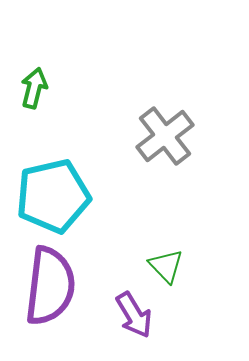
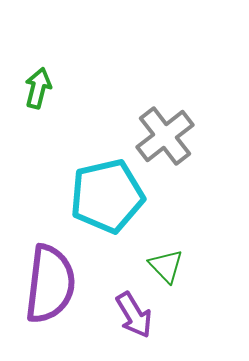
green arrow: moved 4 px right
cyan pentagon: moved 54 px right
purple semicircle: moved 2 px up
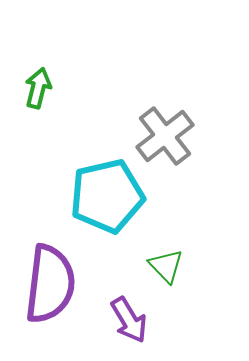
purple arrow: moved 5 px left, 5 px down
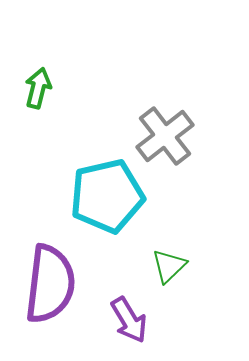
green triangle: moved 3 px right; rotated 30 degrees clockwise
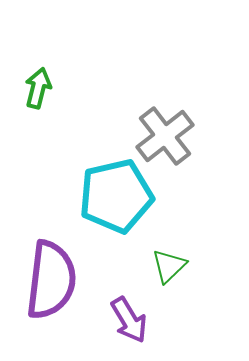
cyan pentagon: moved 9 px right
purple semicircle: moved 1 px right, 4 px up
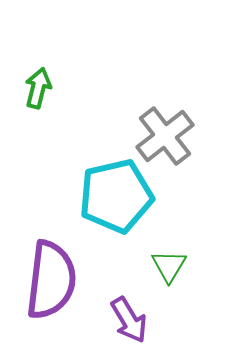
green triangle: rotated 15 degrees counterclockwise
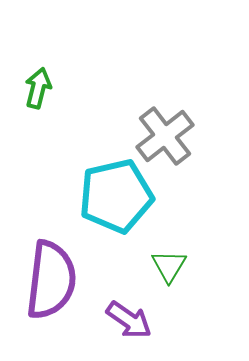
purple arrow: rotated 24 degrees counterclockwise
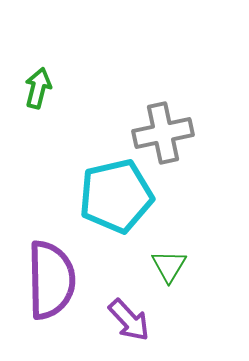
gray cross: moved 2 px left, 3 px up; rotated 26 degrees clockwise
purple semicircle: rotated 8 degrees counterclockwise
purple arrow: rotated 12 degrees clockwise
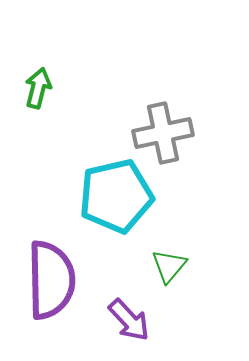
green triangle: rotated 9 degrees clockwise
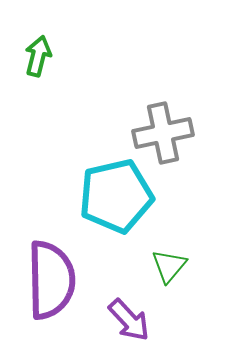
green arrow: moved 32 px up
